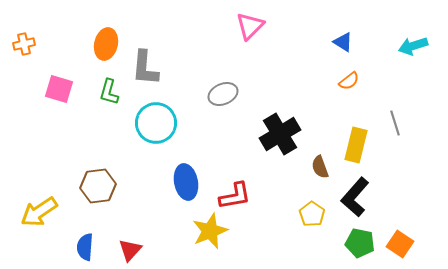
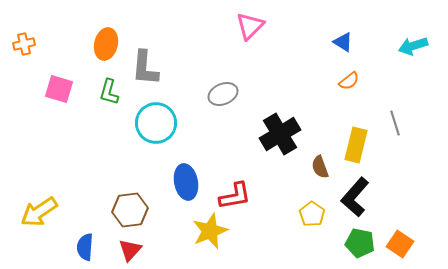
brown hexagon: moved 32 px right, 24 px down
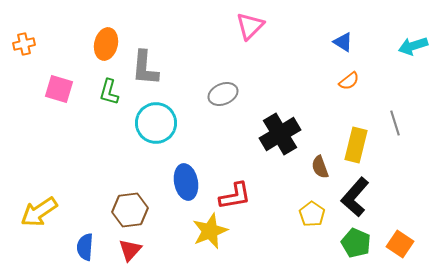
green pentagon: moved 4 px left; rotated 12 degrees clockwise
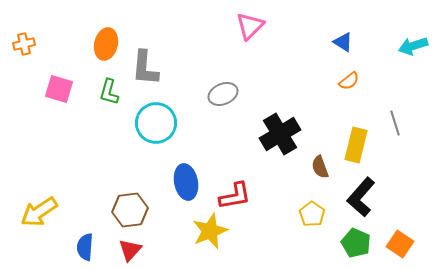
black L-shape: moved 6 px right
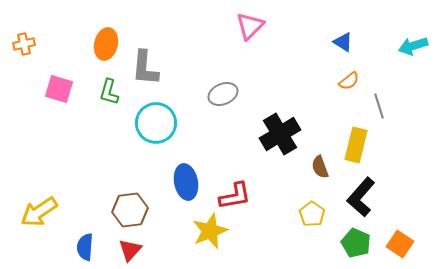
gray line: moved 16 px left, 17 px up
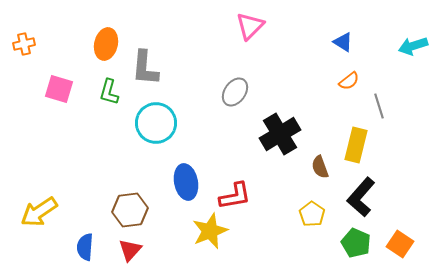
gray ellipse: moved 12 px right, 2 px up; rotated 32 degrees counterclockwise
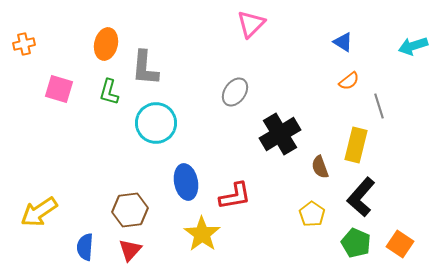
pink triangle: moved 1 px right, 2 px up
yellow star: moved 8 px left, 3 px down; rotated 15 degrees counterclockwise
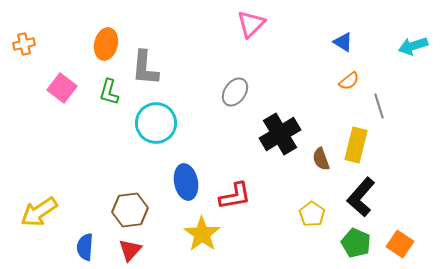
pink square: moved 3 px right, 1 px up; rotated 20 degrees clockwise
brown semicircle: moved 1 px right, 8 px up
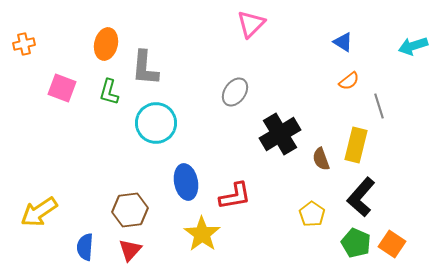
pink square: rotated 16 degrees counterclockwise
orange square: moved 8 px left
